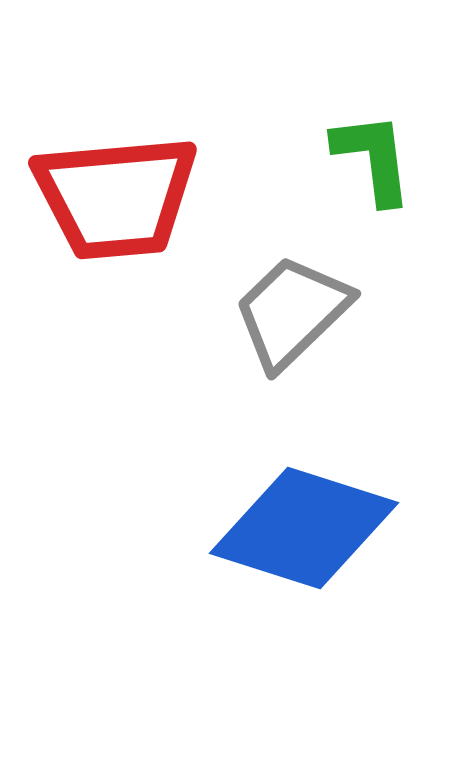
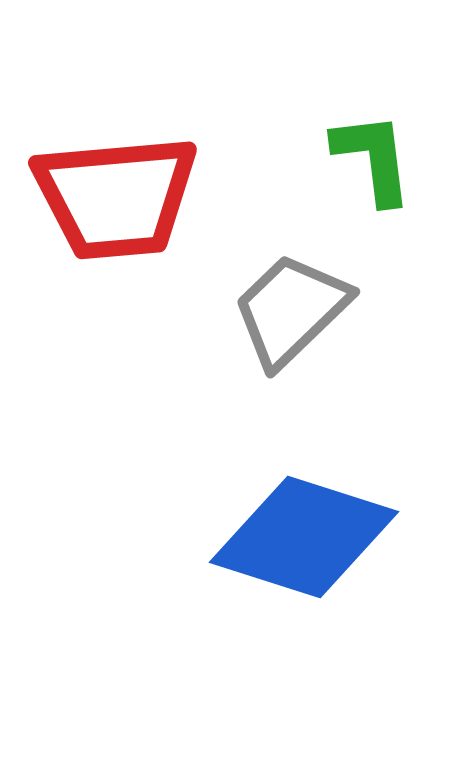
gray trapezoid: moved 1 px left, 2 px up
blue diamond: moved 9 px down
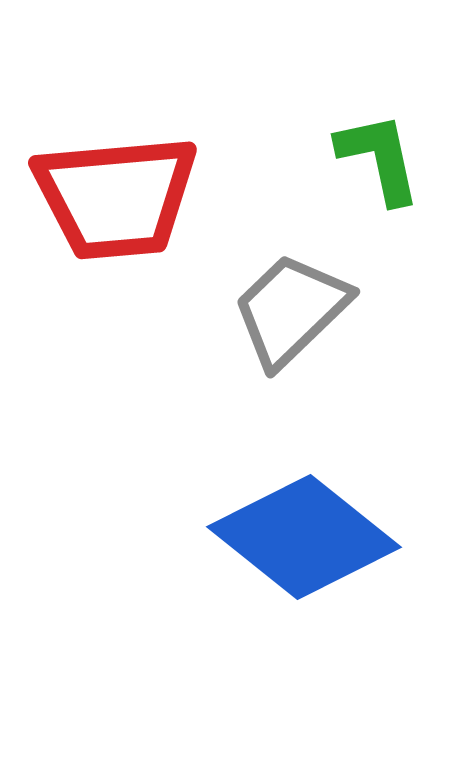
green L-shape: moved 6 px right; rotated 5 degrees counterclockwise
blue diamond: rotated 21 degrees clockwise
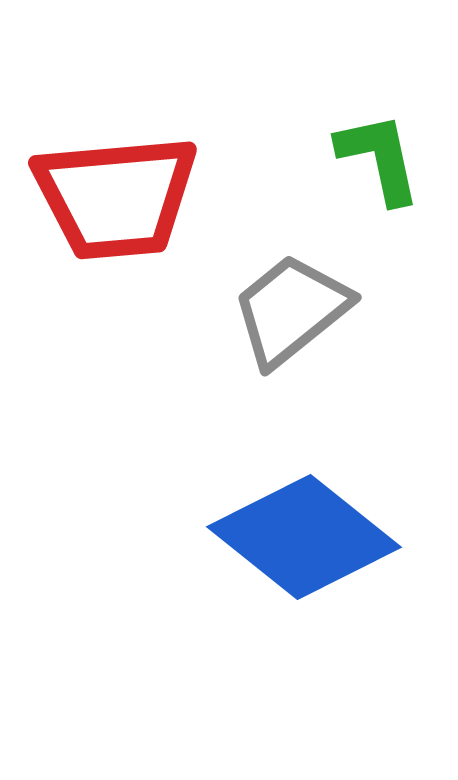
gray trapezoid: rotated 5 degrees clockwise
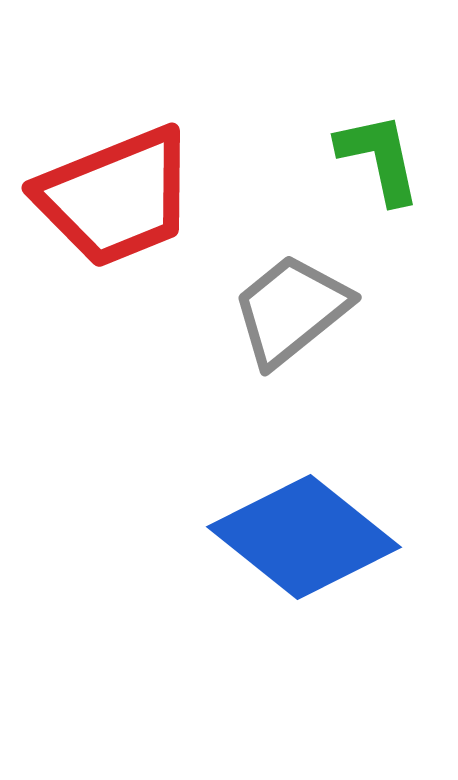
red trapezoid: rotated 17 degrees counterclockwise
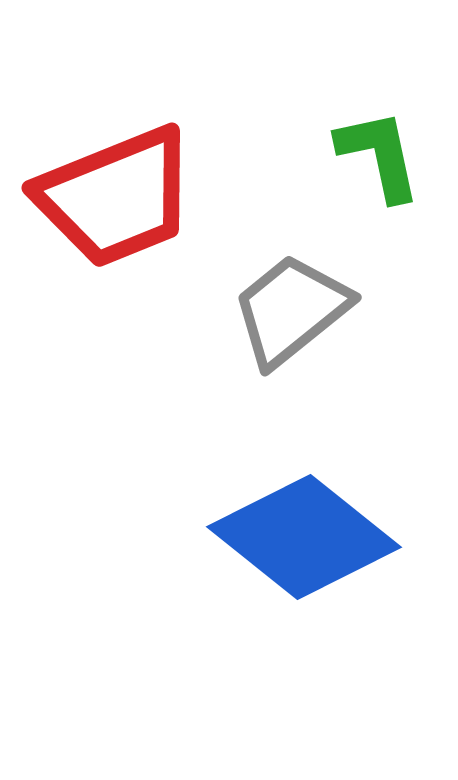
green L-shape: moved 3 px up
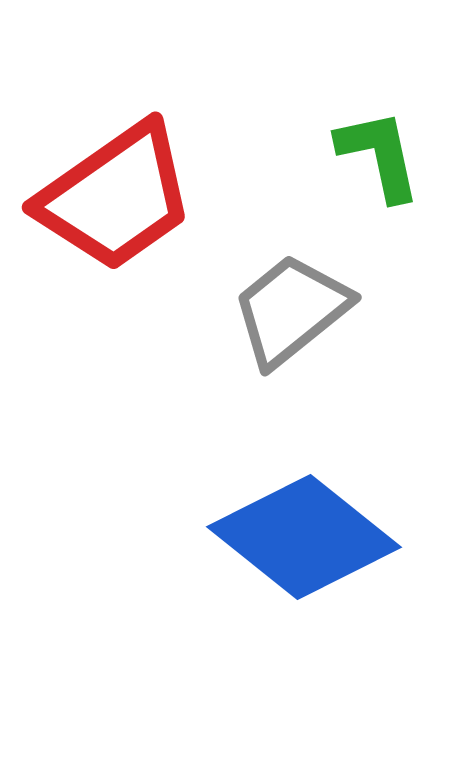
red trapezoid: rotated 13 degrees counterclockwise
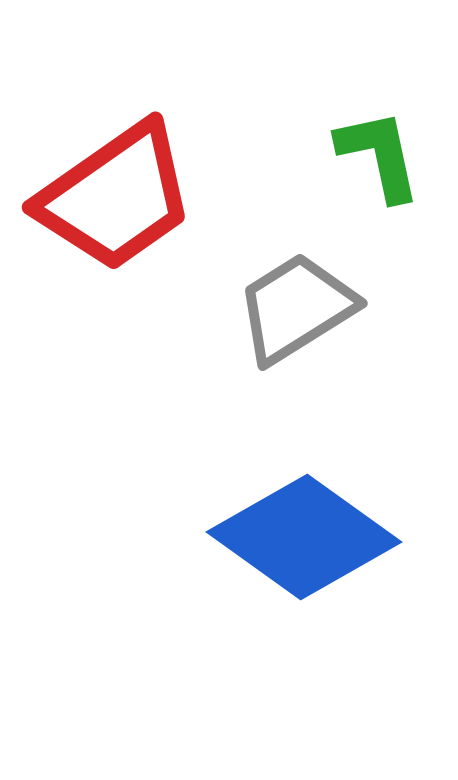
gray trapezoid: moved 5 px right, 2 px up; rotated 7 degrees clockwise
blue diamond: rotated 3 degrees counterclockwise
